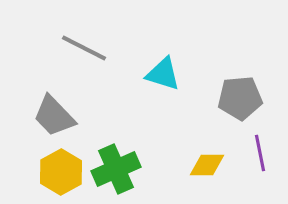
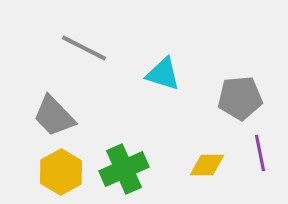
green cross: moved 8 px right
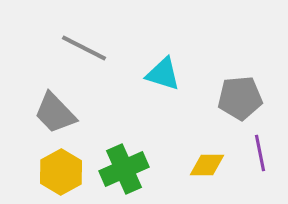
gray trapezoid: moved 1 px right, 3 px up
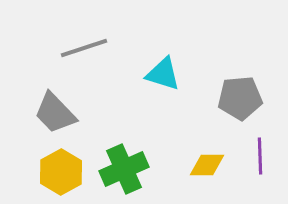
gray line: rotated 45 degrees counterclockwise
purple line: moved 3 px down; rotated 9 degrees clockwise
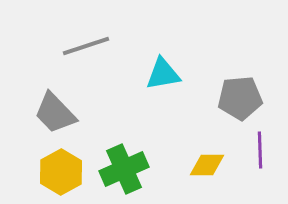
gray line: moved 2 px right, 2 px up
cyan triangle: rotated 27 degrees counterclockwise
purple line: moved 6 px up
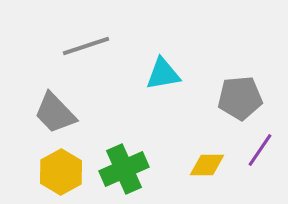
purple line: rotated 36 degrees clockwise
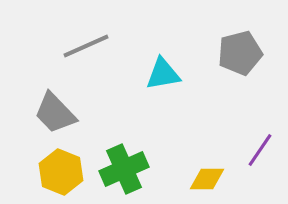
gray line: rotated 6 degrees counterclockwise
gray pentagon: moved 45 px up; rotated 9 degrees counterclockwise
yellow diamond: moved 14 px down
yellow hexagon: rotated 9 degrees counterclockwise
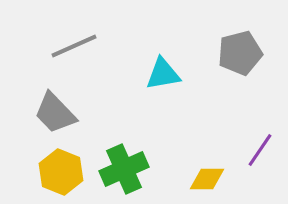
gray line: moved 12 px left
